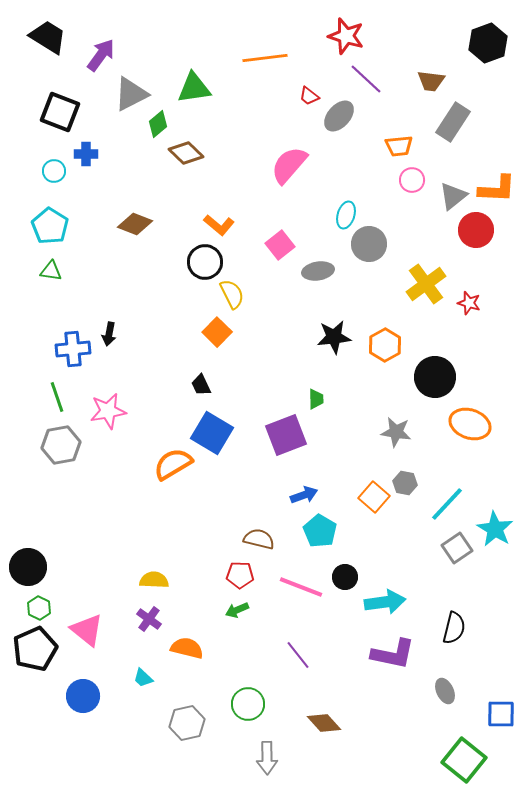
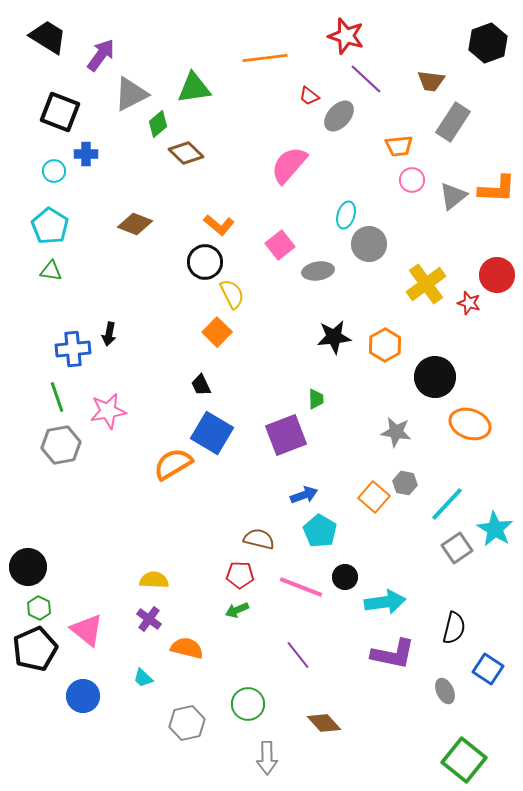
red circle at (476, 230): moved 21 px right, 45 px down
blue square at (501, 714): moved 13 px left, 45 px up; rotated 32 degrees clockwise
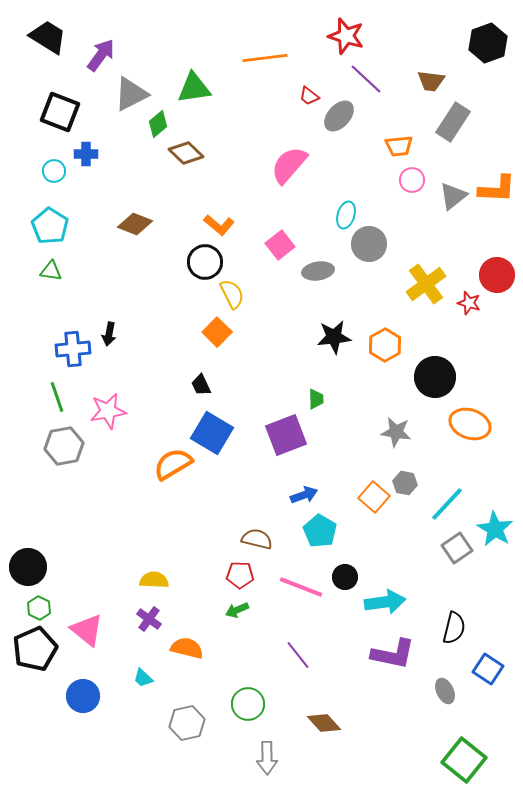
gray hexagon at (61, 445): moved 3 px right, 1 px down
brown semicircle at (259, 539): moved 2 px left
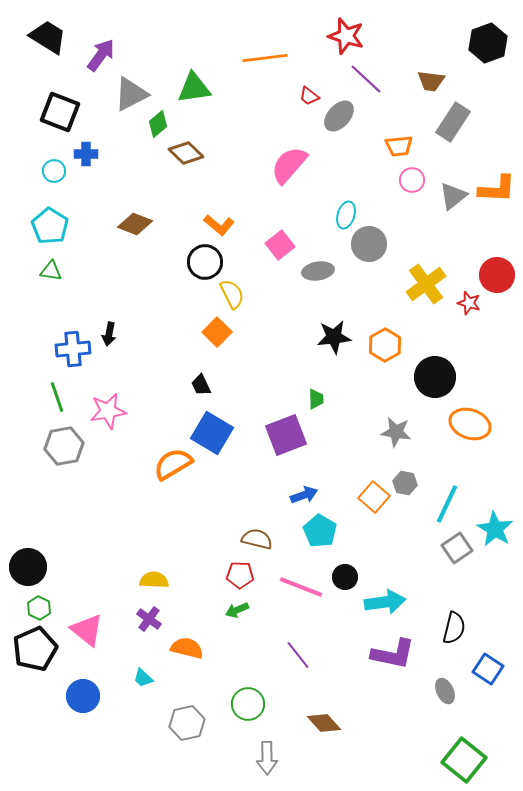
cyan line at (447, 504): rotated 18 degrees counterclockwise
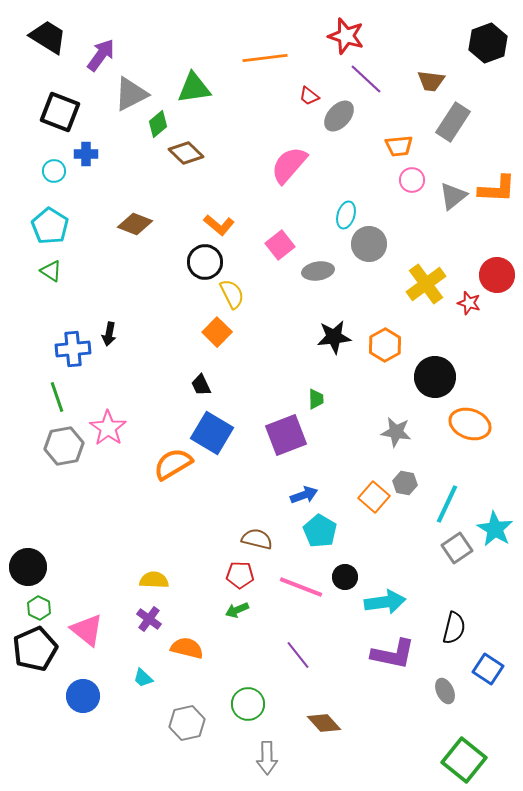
green triangle at (51, 271): rotated 25 degrees clockwise
pink star at (108, 411): moved 17 px down; rotated 27 degrees counterclockwise
